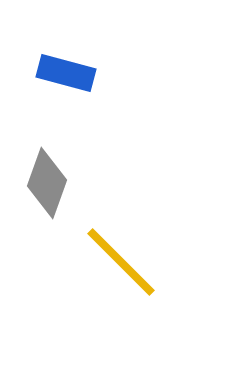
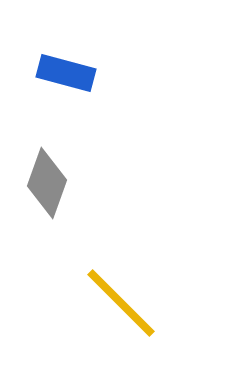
yellow line: moved 41 px down
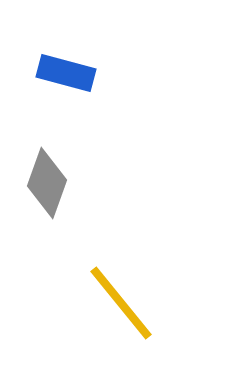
yellow line: rotated 6 degrees clockwise
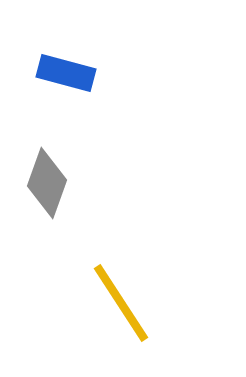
yellow line: rotated 6 degrees clockwise
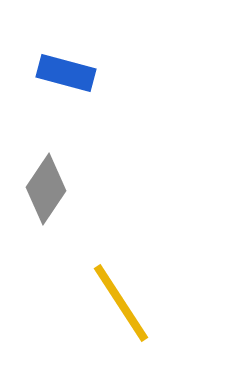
gray diamond: moved 1 px left, 6 px down; rotated 14 degrees clockwise
